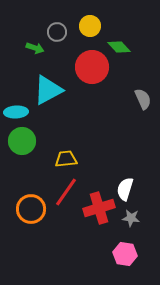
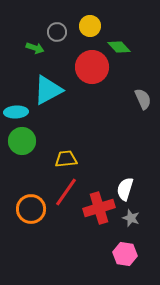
gray star: rotated 12 degrees clockwise
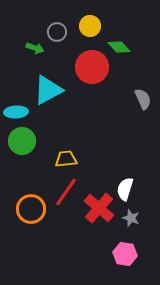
red cross: rotated 32 degrees counterclockwise
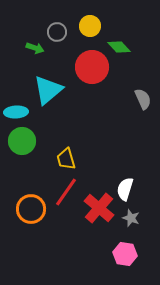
cyan triangle: rotated 12 degrees counterclockwise
yellow trapezoid: rotated 100 degrees counterclockwise
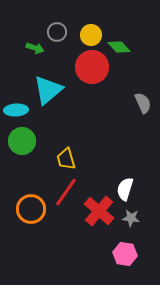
yellow circle: moved 1 px right, 9 px down
gray semicircle: moved 4 px down
cyan ellipse: moved 2 px up
red cross: moved 3 px down
gray star: rotated 12 degrees counterclockwise
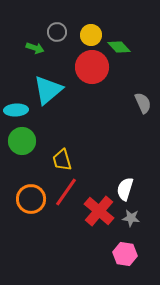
yellow trapezoid: moved 4 px left, 1 px down
orange circle: moved 10 px up
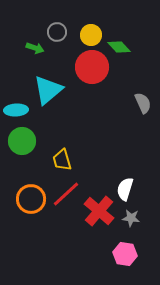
red line: moved 2 px down; rotated 12 degrees clockwise
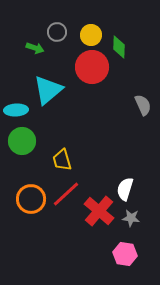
green diamond: rotated 45 degrees clockwise
gray semicircle: moved 2 px down
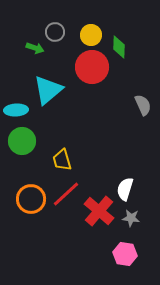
gray circle: moved 2 px left
